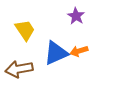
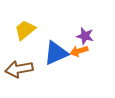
purple star: moved 9 px right, 20 px down; rotated 18 degrees counterclockwise
yellow trapezoid: rotated 95 degrees counterclockwise
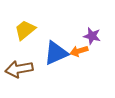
purple star: moved 7 px right
